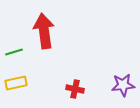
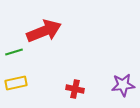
red arrow: rotated 76 degrees clockwise
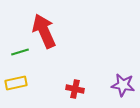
red arrow: rotated 92 degrees counterclockwise
green line: moved 6 px right
purple star: rotated 15 degrees clockwise
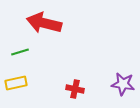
red arrow: moved 8 px up; rotated 52 degrees counterclockwise
purple star: moved 1 px up
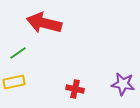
green line: moved 2 px left, 1 px down; rotated 18 degrees counterclockwise
yellow rectangle: moved 2 px left, 1 px up
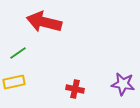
red arrow: moved 1 px up
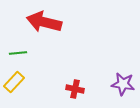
green line: rotated 30 degrees clockwise
yellow rectangle: rotated 35 degrees counterclockwise
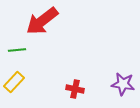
red arrow: moved 2 px left, 1 px up; rotated 52 degrees counterclockwise
green line: moved 1 px left, 3 px up
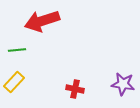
red arrow: rotated 20 degrees clockwise
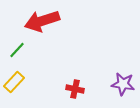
green line: rotated 42 degrees counterclockwise
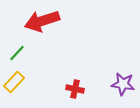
green line: moved 3 px down
